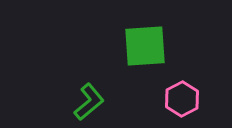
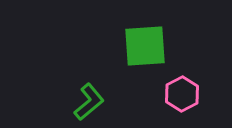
pink hexagon: moved 5 px up
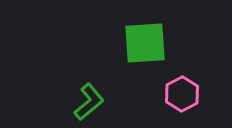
green square: moved 3 px up
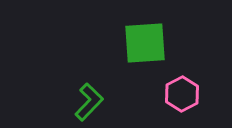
green L-shape: rotated 6 degrees counterclockwise
